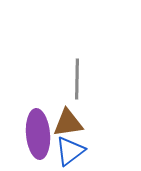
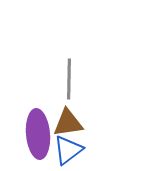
gray line: moved 8 px left
blue triangle: moved 2 px left, 1 px up
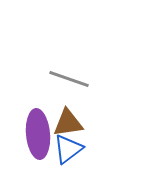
gray line: rotated 72 degrees counterclockwise
blue triangle: moved 1 px up
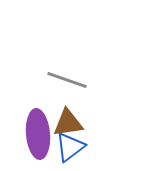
gray line: moved 2 px left, 1 px down
blue triangle: moved 2 px right, 2 px up
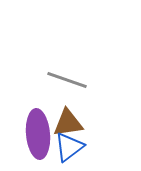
blue triangle: moved 1 px left
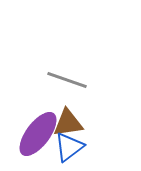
purple ellipse: rotated 42 degrees clockwise
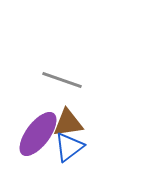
gray line: moved 5 px left
